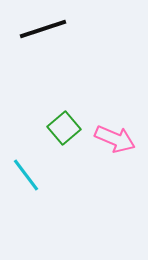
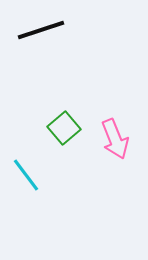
black line: moved 2 px left, 1 px down
pink arrow: rotated 45 degrees clockwise
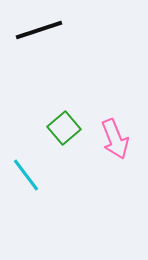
black line: moved 2 px left
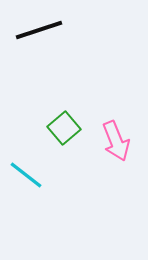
pink arrow: moved 1 px right, 2 px down
cyan line: rotated 15 degrees counterclockwise
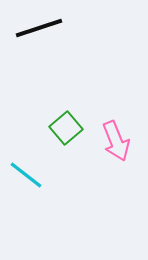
black line: moved 2 px up
green square: moved 2 px right
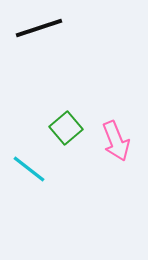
cyan line: moved 3 px right, 6 px up
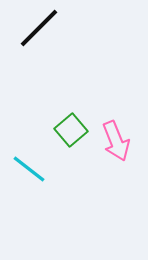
black line: rotated 27 degrees counterclockwise
green square: moved 5 px right, 2 px down
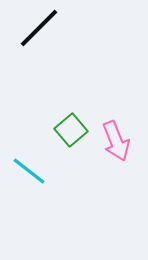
cyan line: moved 2 px down
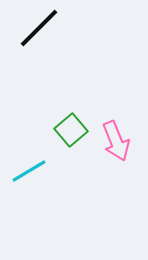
cyan line: rotated 69 degrees counterclockwise
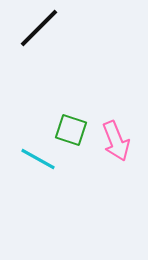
green square: rotated 32 degrees counterclockwise
cyan line: moved 9 px right, 12 px up; rotated 60 degrees clockwise
